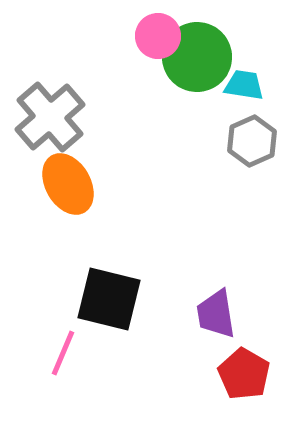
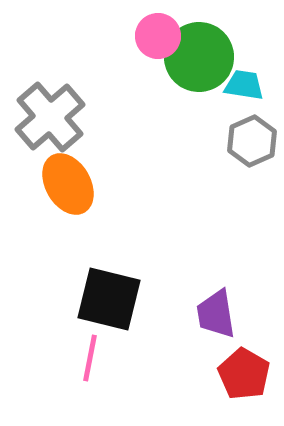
green circle: moved 2 px right
pink line: moved 27 px right, 5 px down; rotated 12 degrees counterclockwise
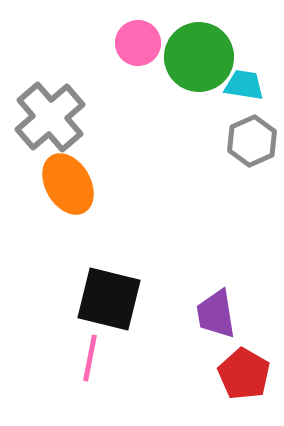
pink circle: moved 20 px left, 7 px down
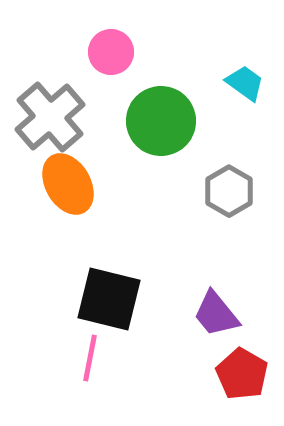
pink circle: moved 27 px left, 9 px down
green circle: moved 38 px left, 64 px down
cyan trapezoid: moved 1 px right, 2 px up; rotated 27 degrees clockwise
gray hexagon: moved 23 px left, 50 px down; rotated 6 degrees counterclockwise
purple trapezoid: rotated 30 degrees counterclockwise
red pentagon: moved 2 px left
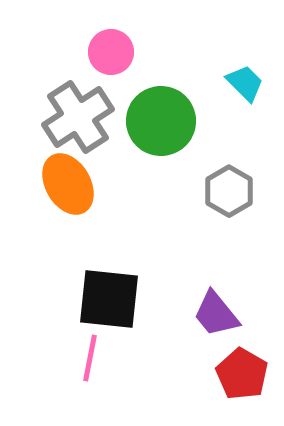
cyan trapezoid: rotated 9 degrees clockwise
gray cross: moved 28 px right; rotated 8 degrees clockwise
black square: rotated 8 degrees counterclockwise
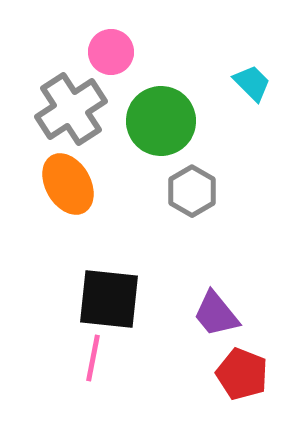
cyan trapezoid: moved 7 px right
gray cross: moved 7 px left, 8 px up
gray hexagon: moved 37 px left
pink line: moved 3 px right
red pentagon: rotated 9 degrees counterclockwise
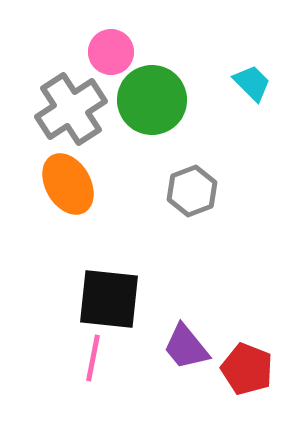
green circle: moved 9 px left, 21 px up
gray hexagon: rotated 9 degrees clockwise
purple trapezoid: moved 30 px left, 33 px down
red pentagon: moved 5 px right, 5 px up
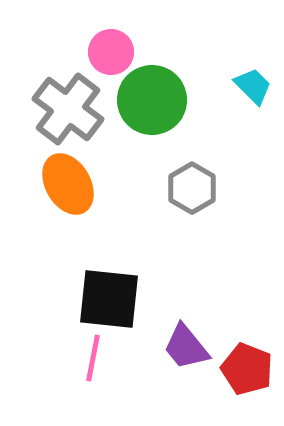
cyan trapezoid: moved 1 px right, 3 px down
gray cross: moved 3 px left; rotated 20 degrees counterclockwise
gray hexagon: moved 3 px up; rotated 9 degrees counterclockwise
